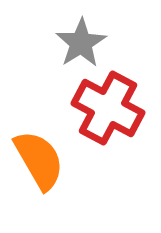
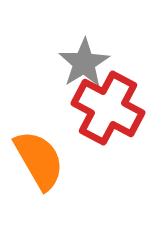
gray star: moved 3 px right, 20 px down
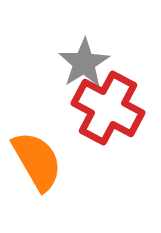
orange semicircle: moved 2 px left, 1 px down
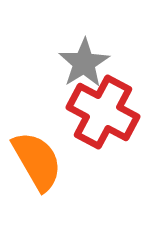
red cross: moved 5 px left, 4 px down
